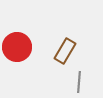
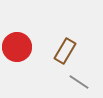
gray line: rotated 60 degrees counterclockwise
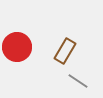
gray line: moved 1 px left, 1 px up
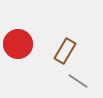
red circle: moved 1 px right, 3 px up
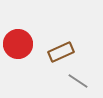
brown rectangle: moved 4 px left, 1 px down; rotated 35 degrees clockwise
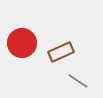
red circle: moved 4 px right, 1 px up
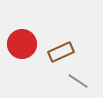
red circle: moved 1 px down
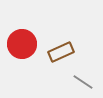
gray line: moved 5 px right, 1 px down
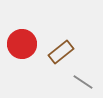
brown rectangle: rotated 15 degrees counterclockwise
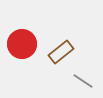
gray line: moved 1 px up
